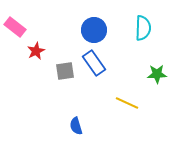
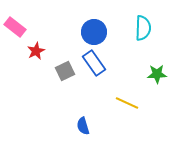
blue circle: moved 2 px down
gray square: rotated 18 degrees counterclockwise
blue semicircle: moved 7 px right
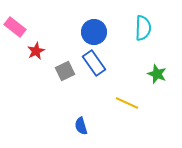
green star: rotated 24 degrees clockwise
blue semicircle: moved 2 px left
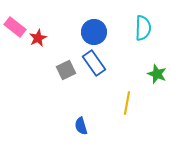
red star: moved 2 px right, 13 px up
gray square: moved 1 px right, 1 px up
yellow line: rotated 75 degrees clockwise
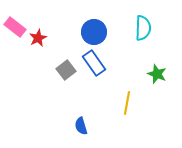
gray square: rotated 12 degrees counterclockwise
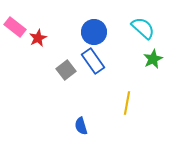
cyan semicircle: rotated 50 degrees counterclockwise
blue rectangle: moved 1 px left, 2 px up
green star: moved 4 px left, 15 px up; rotated 24 degrees clockwise
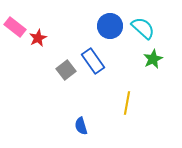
blue circle: moved 16 px right, 6 px up
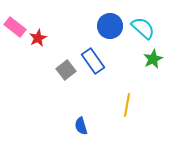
yellow line: moved 2 px down
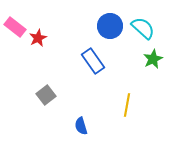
gray square: moved 20 px left, 25 px down
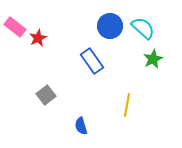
blue rectangle: moved 1 px left
